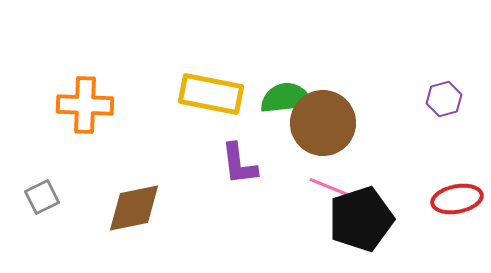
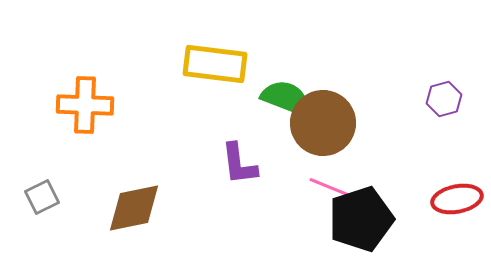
yellow rectangle: moved 4 px right, 30 px up; rotated 4 degrees counterclockwise
green semicircle: rotated 27 degrees clockwise
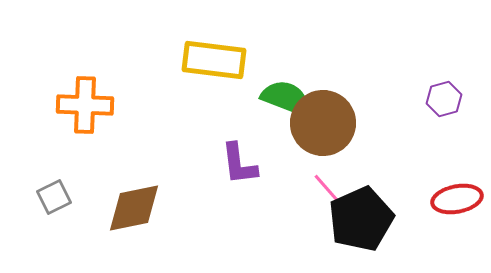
yellow rectangle: moved 1 px left, 4 px up
pink line: moved 4 px down; rotated 27 degrees clockwise
gray square: moved 12 px right
black pentagon: rotated 6 degrees counterclockwise
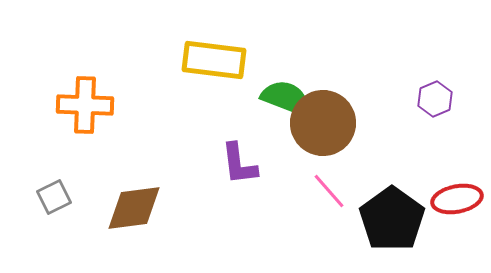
purple hexagon: moved 9 px left; rotated 8 degrees counterclockwise
brown diamond: rotated 4 degrees clockwise
black pentagon: moved 31 px right; rotated 12 degrees counterclockwise
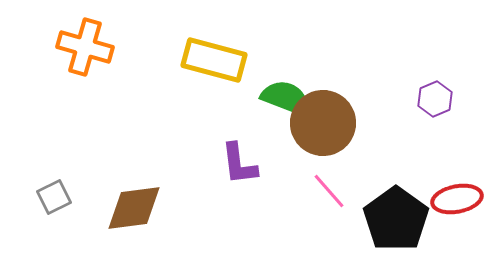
yellow rectangle: rotated 8 degrees clockwise
orange cross: moved 58 px up; rotated 14 degrees clockwise
black pentagon: moved 4 px right
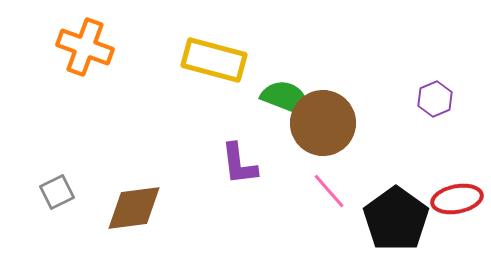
orange cross: rotated 4 degrees clockwise
gray square: moved 3 px right, 5 px up
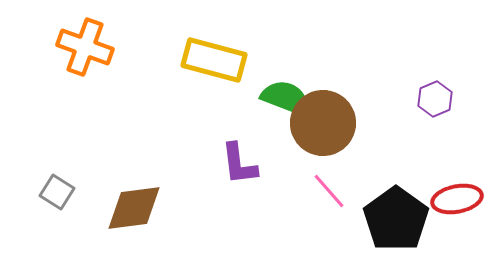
gray square: rotated 32 degrees counterclockwise
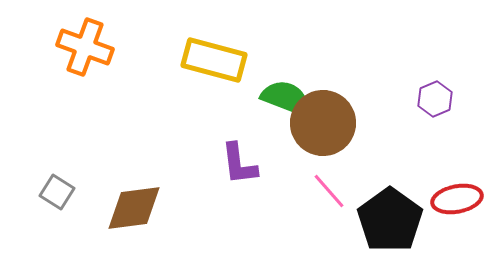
black pentagon: moved 6 px left, 1 px down
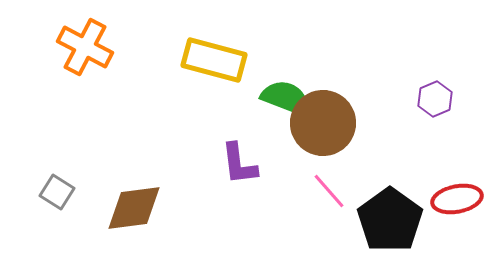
orange cross: rotated 8 degrees clockwise
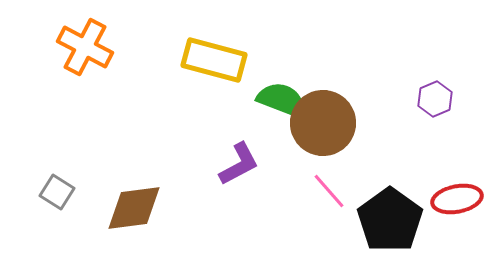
green semicircle: moved 4 px left, 2 px down
purple L-shape: rotated 111 degrees counterclockwise
